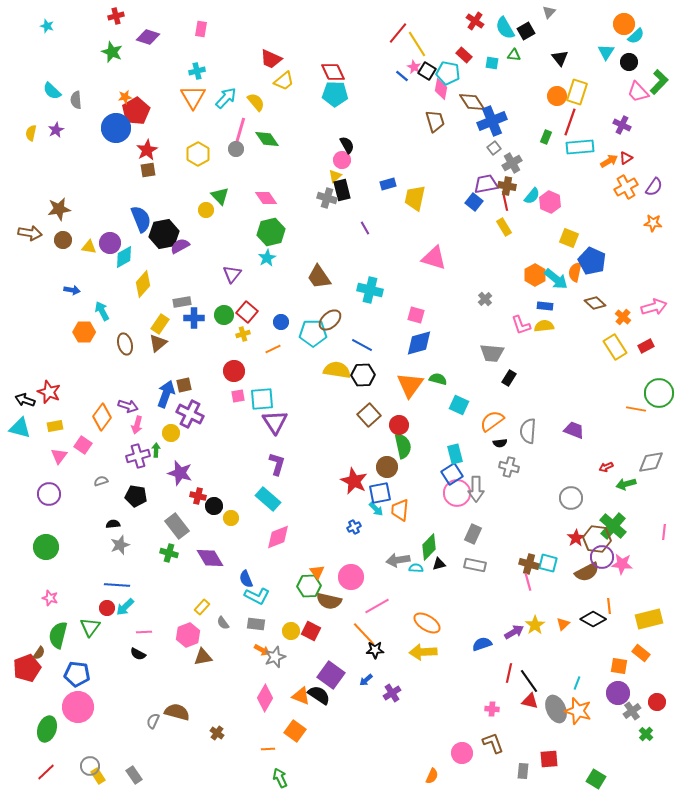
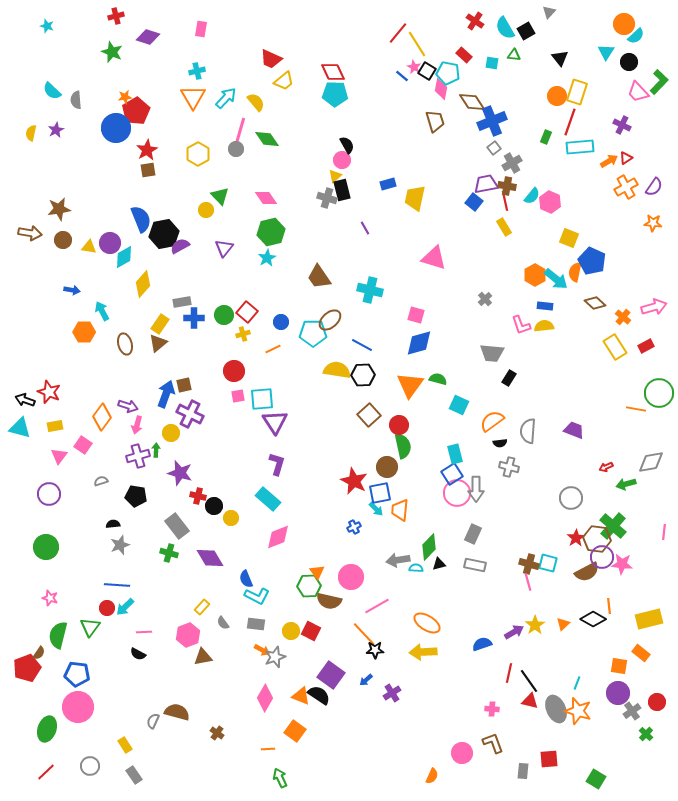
purple triangle at (232, 274): moved 8 px left, 26 px up
yellow rectangle at (98, 776): moved 27 px right, 31 px up
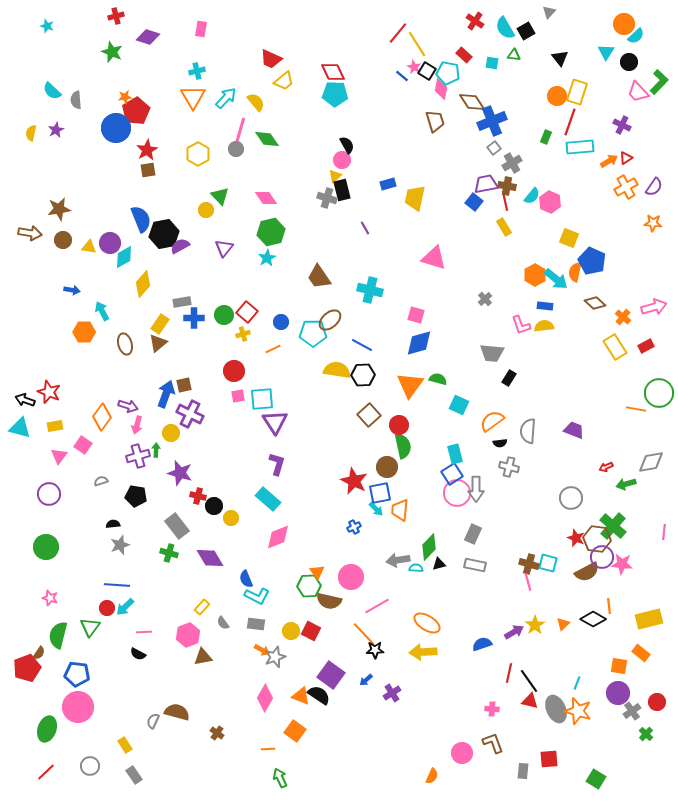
red star at (576, 538): rotated 18 degrees counterclockwise
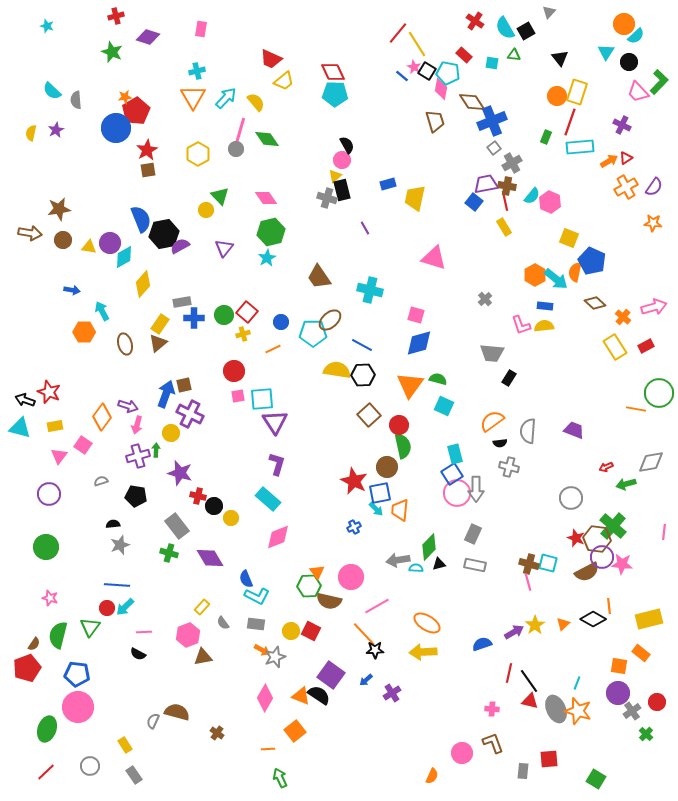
cyan square at (459, 405): moved 15 px left, 1 px down
brown semicircle at (39, 653): moved 5 px left, 9 px up
orange square at (295, 731): rotated 15 degrees clockwise
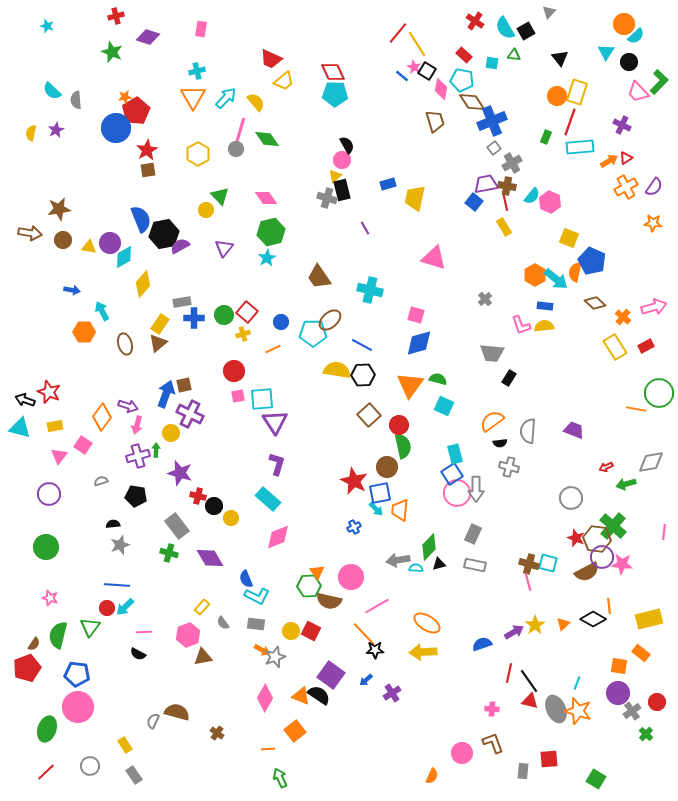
cyan pentagon at (448, 73): moved 14 px right, 7 px down
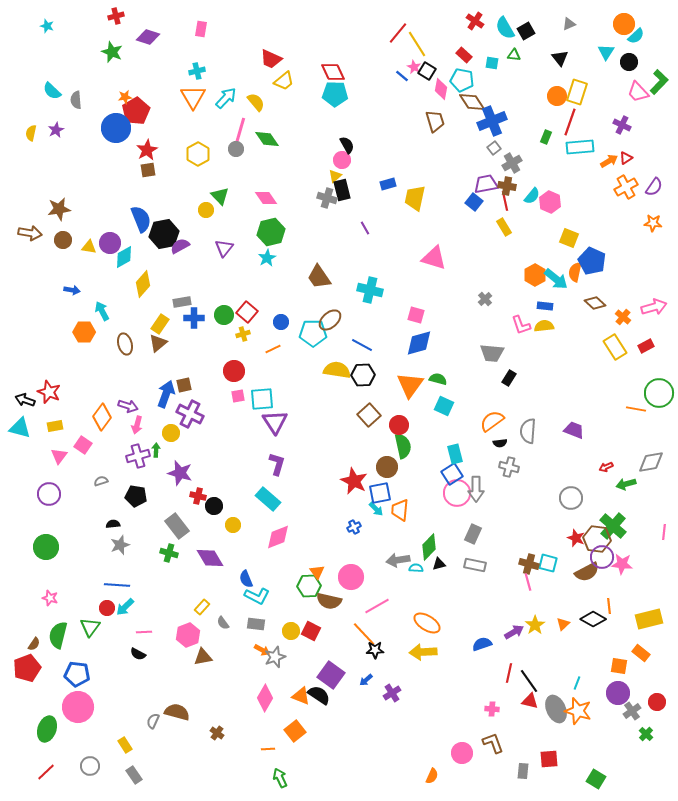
gray triangle at (549, 12): moved 20 px right, 12 px down; rotated 24 degrees clockwise
yellow circle at (231, 518): moved 2 px right, 7 px down
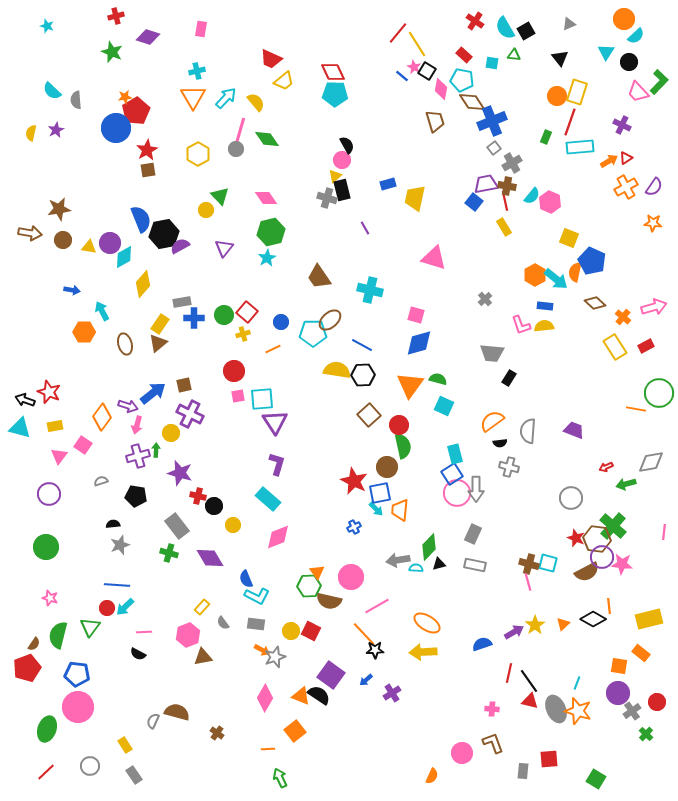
orange circle at (624, 24): moved 5 px up
blue arrow at (166, 394): moved 13 px left, 1 px up; rotated 32 degrees clockwise
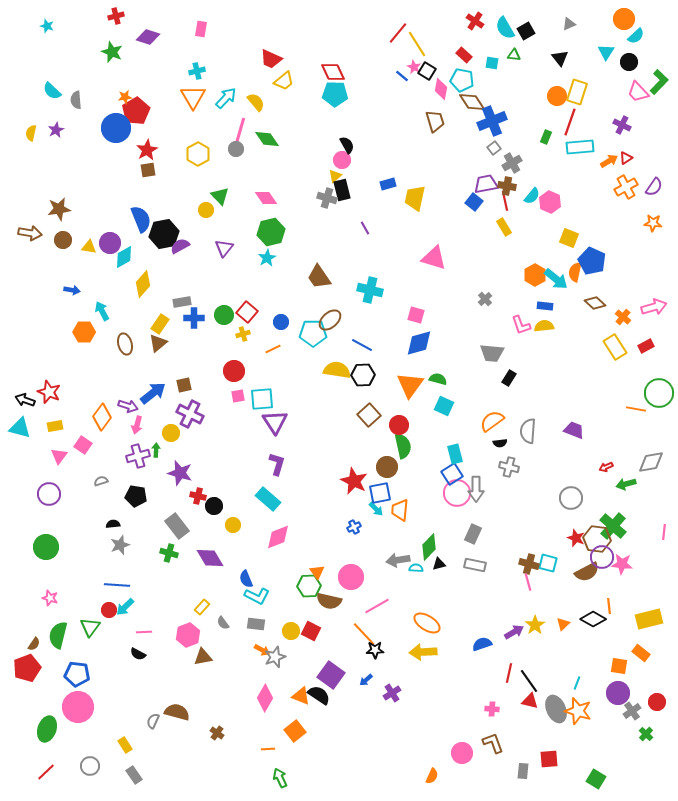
red circle at (107, 608): moved 2 px right, 2 px down
